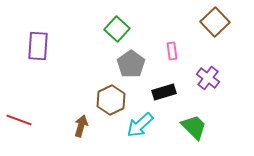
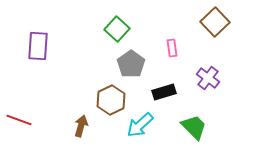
pink rectangle: moved 3 px up
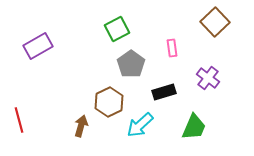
green square: rotated 20 degrees clockwise
purple rectangle: rotated 56 degrees clockwise
brown hexagon: moved 2 px left, 2 px down
red line: rotated 55 degrees clockwise
green trapezoid: rotated 68 degrees clockwise
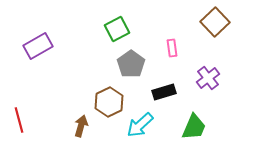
purple cross: rotated 15 degrees clockwise
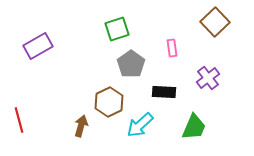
green square: rotated 10 degrees clockwise
black rectangle: rotated 20 degrees clockwise
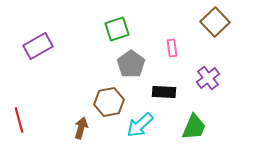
brown hexagon: rotated 16 degrees clockwise
brown arrow: moved 2 px down
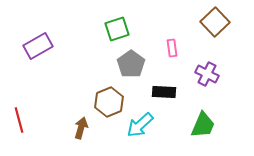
purple cross: moved 1 px left, 4 px up; rotated 25 degrees counterclockwise
brown hexagon: rotated 12 degrees counterclockwise
green trapezoid: moved 9 px right, 2 px up
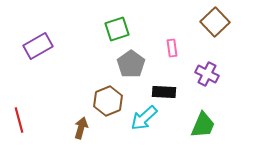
brown hexagon: moved 1 px left, 1 px up
cyan arrow: moved 4 px right, 7 px up
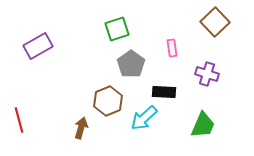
purple cross: rotated 10 degrees counterclockwise
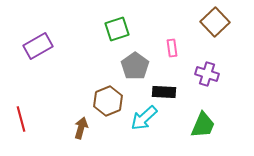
gray pentagon: moved 4 px right, 2 px down
red line: moved 2 px right, 1 px up
